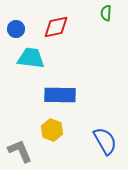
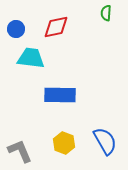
yellow hexagon: moved 12 px right, 13 px down
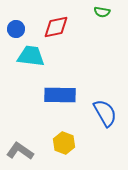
green semicircle: moved 4 px left, 1 px up; rotated 84 degrees counterclockwise
cyan trapezoid: moved 2 px up
blue semicircle: moved 28 px up
gray L-shape: rotated 32 degrees counterclockwise
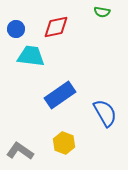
blue rectangle: rotated 36 degrees counterclockwise
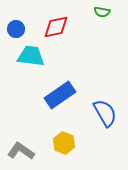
gray L-shape: moved 1 px right
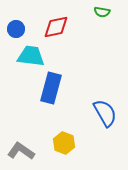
blue rectangle: moved 9 px left, 7 px up; rotated 40 degrees counterclockwise
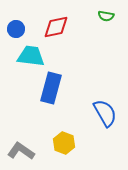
green semicircle: moved 4 px right, 4 px down
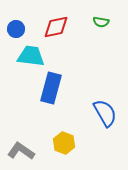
green semicircle: moved 5 px left, 6 px down
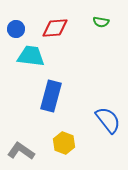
red diamond: moved 1 px left, 1 px down; rotated 8 degrees clockwise
blue rectangle: moved 8 px down
blue semicircle: moved 3 px right, 7 px down; rotated 8 degrees counterclockwise
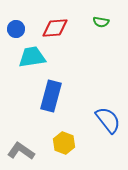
cyan trapezoid: moved 1 px right, 1 px down; rotated 16 degrees counterclockwise
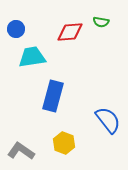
red diamond: moved 15 px right, 4 px down
blue rectangle: moved 2 px right
